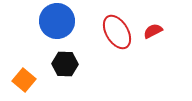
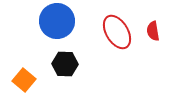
red semicircle: rotated 72 degrees counterclockwise
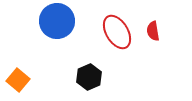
black hexagon: moved 24 px right, 13 px down; rotated 25 degrees counterclockwise
orange square: moved 6 px left
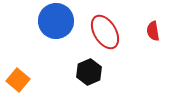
blue circle: moved 1 px left
red ellipse: moved 12 px left
black hexagon: moved 5 px up
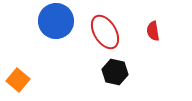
black hexagon: moved 26 px right; rotated 25 degrees counterclockwise
